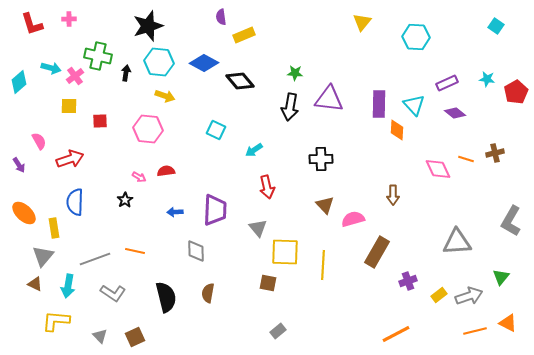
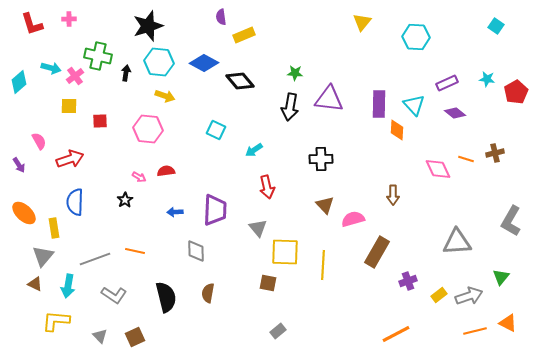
gray L-shape at (113, 293): moved 1 px right, 2 px down
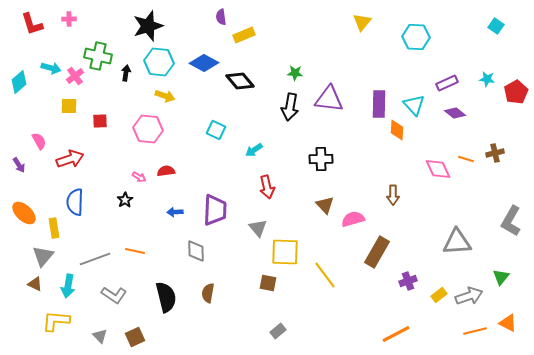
yellow line at (323, 265): moved 2 px right, 10 px down; rotated 40 degrees counterclockwise
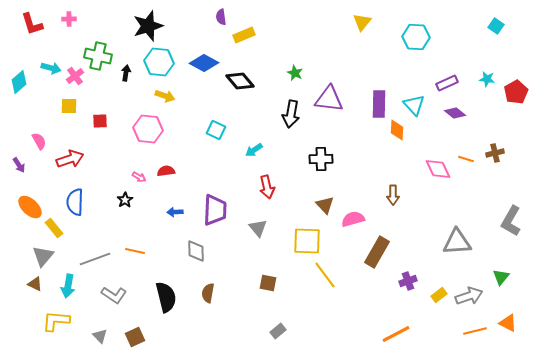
green star at (295, 73): rotated 21 degrees clockwise
black arrow at (290, 107): moved 1 px right, 7 px down
orange ellipse at (24, 213): moved 6 px right, 6 px up
yellow rectangle at (54, 228): rotated 30 degrees counterclockwise
yellow square at (285, 252): moved 22 px right, 11 px up
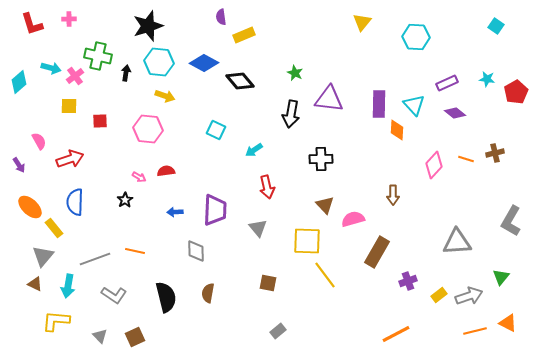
pink diamond at (438, 169): moved 4 px left, 4 px up; rotated 68 degrees clockwise
